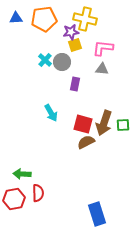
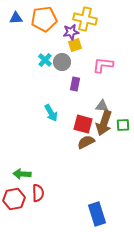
pink L-shape: moved 17 px down
gray triangle: moved 37 px down
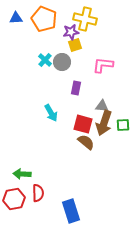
orange pentagon: rotated 30 degrees clockwise
purple rectangle: moved 1 px right, 4 px down
brown semicircle: rotated 66 degrees clockwise
blue rectangle: moved 26 px left, 3 px up
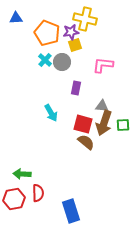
orange pentagon: moved 3 px right, 14 px down
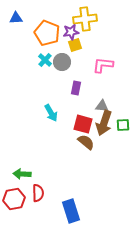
yellow cross: rotated 20 degrees counterclockwise
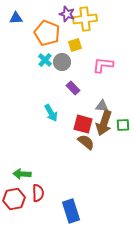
purple star: moved 4 px left, 18 px up; rotated 28 degrees clockwise
purple rectangle: moved 3 px left; rotated 56 degrees counterclockwise
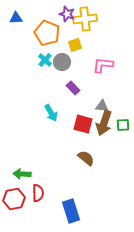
brown semicircle: moved 16 px down
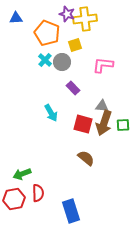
green arrow: rotated 24 degrees counterclockwise
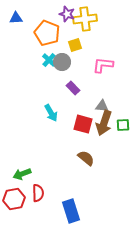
cyan cross: moved 4 px right
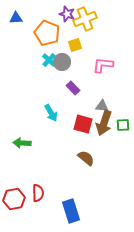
yellow cross: rotated 15 degrees counterclockwise
green arrow: moved 31 px up; rotated 24 degrees clockwise
